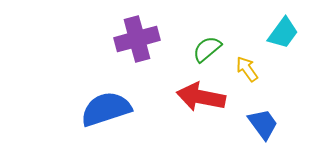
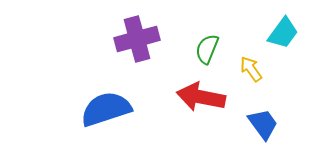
green semicircle: rotated 28 degrees counterclockwise
yellow arrow: moved 4 px right
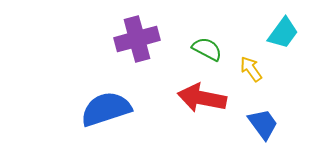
green semicircle: rotated 96 degrees clockwise
red arrow: moved 1 px right, 1 px down
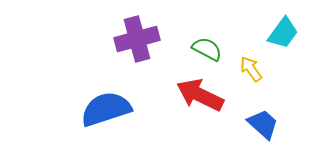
red arrow: moved 2 px left, 3 px up; rotated 15 degrees clockwise
blue trapezoid: rotated 12 degrees counterclockwise
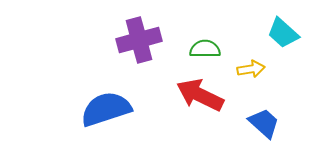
cyan trapezoid: rotated 96 degrees clockwise
purple cross: moved 2 px right, 1 px down
green semicircle: moved 2 px left; rotated 28 degrees counterclockwise
yellow arrow: rotated 116 degrees clockwise
blue trapezoid: moved 1 px right, 1 px up
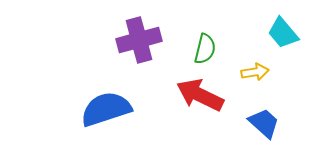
cyan trapezoid: rotated 8 degrees clockwise
green semicircle: rotated 104 degrees clockwise
yellow arrow: moved 4 px right, 3 px down
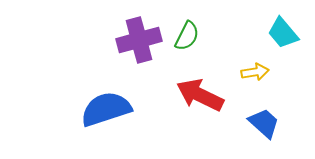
green semicircle: moved 18 px left, 13 px up; rotated 12 degrees clockwise
